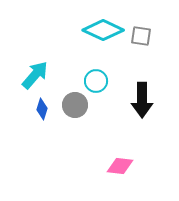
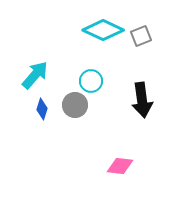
gray square: rotated 30 degrees counterclockwise
cyan circle: moved 5 px left
black arrow: rotated 8 degrees counterclockwise
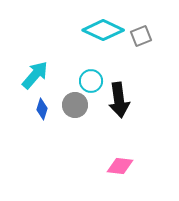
black arrow: moved 23 px left
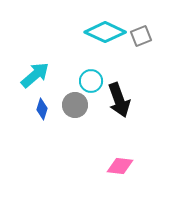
cyan diamond: moved 2 px right, 2 px down
cyan arrow: rotated 8 degrees clockwise
black arrow: rotated 12 degrees counterclockwise
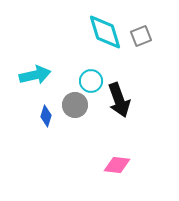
cyan diamond: rotated 48 degrees clockwise
cyan arrow: rotated 28 degrees clockwise
blue diamond: moved 4 px right, 7 px down
pink diamond: moved 3 px left, 1 px up
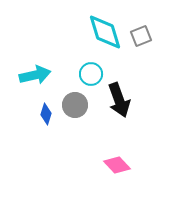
cyan circle: moved 7 px up
blue diamond: moved 2 px up
pink diamond: rotated 40 degrees clockwise
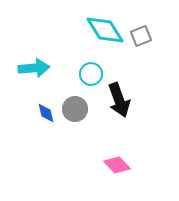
cyan diamond: moved 2 px up; rotated 15 degrees counterclockwise
cyan arrow: moved 1 px left, 7 px up; rotated 8 degrees clockwise
gray circle: moved 4 px down
blue diamond: moved 1 px up; rotated 30 degrees counterclockwise
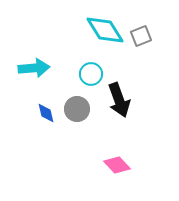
gray circle: moved 2 px right
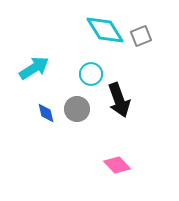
cyan arrow: rotated 28 degrees counterclockwise
